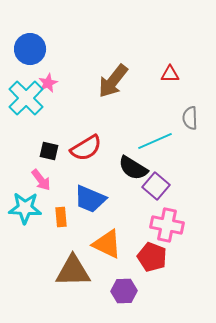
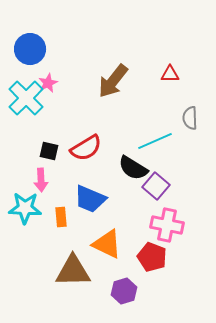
pink arrow: rotated 35 degrees clockwise
purple hexagon: rotated 15 degrees counterclockwise
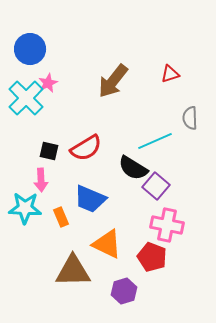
red triangle: rotated 18 degrees counterclockwise
orange rectangle: rotated 18 degrees counterclockwise
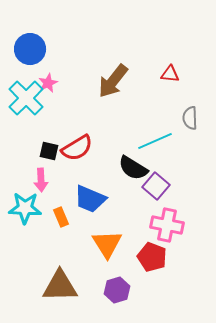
red triangle: rotated 24 degrees clockwise
red semicircle: moved 9 px left
orange triangle: rotated 32 degrees clockwise
brown triangle: moved 13 px left, 15 px down
purple hexagon: moved 7 px left, 1 px up
